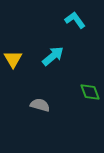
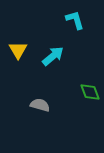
cyan L-shape: rotated 20 degrees clockwise
yellow triangle: moved 5 px right, 9 px up
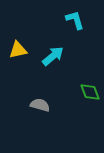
yellow triangle: rotated 48 degrees clockwise
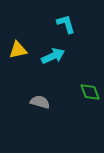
cyan L-shape: moved 9 px left, 4 px down
cyan arrow: rotated 15 degrees clockwise
gray semicircle: moved 3 px up
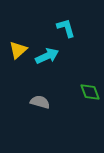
cyan L-shape: moved 4 px down
yellow triangle: rotated 30 degrees counterclockwise
cyan arrow: moved 6 px left
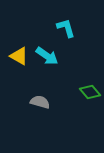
yellow triangle: moved 1 px right, 6 px down; rotated 48 degrees counterclockwise
cyan arrow: rotated 60 degrees clockwise
green diamond: rotated 20 degrees counterclockwise
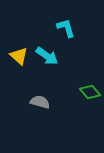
yellow triangle: rotated 12 degrees clockwise
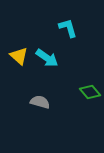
cyan L-shape: moved 2 px right
cyan arrow: moved 2 px down
